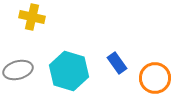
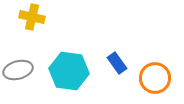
cyan hexagon: rotated 9 degrees counterclockwise
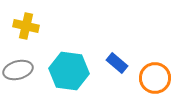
yellow cross: moved 6 px left, 9 px down
blue rectangle: rotated 15 degrees counterclockwise
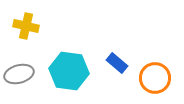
gray ellipse: moved 1 px right, 4 px down
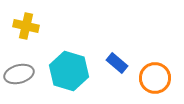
cyan hexagon: rotated 9 degrees clockwise
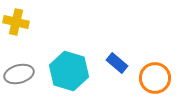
yellow cross: moved 10 px left, 4 px up
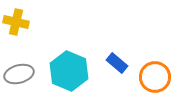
cyan hexagon: rotated 6 degrees clockwise
orange circle: moved 1 px up
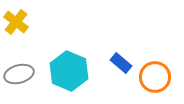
yellow cross: rotated 25 degrees clockwise
blue rectangle: moved 4 px right
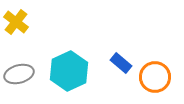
cyan hexagon: rotated 12 degrees clockwise
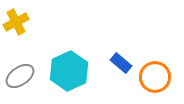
yellow cross: rotated 25 degrees clockwise
gray ellipse: moved 1 px right, 2 px down; rotated 20 degrees counterclockwise
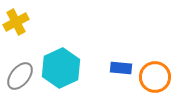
blue rectangle: moved 5 px down; rotated 35 degrees counterclockwise
cyan hexagon: moved 8 px left, 3 px up
gray ellipse: rotated 16 degrees counterclockwise
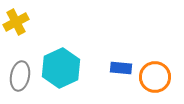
gray ellipse: rotated 28 degrees counterclockwise
